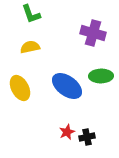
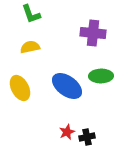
purple cross: rotated 10 degrees counterclockwise
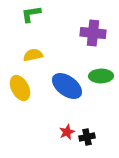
green L-shape: rotated 100 degrees clockwise
yellow semicircle: moved 3 px right, 8 px down
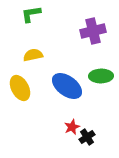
purple cross: moved 2 px up; rotated 20 degrees counterclockwise
red star: moved 5 px right, 5 px up
black cross: rotated 21 degrees counterclockwise
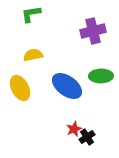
red star: moved 2 px right, 2 px down
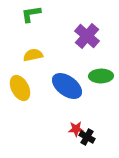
purple cross: moved 6 px left, 5 px down; rotated 35 degrees counterclockwise
red star: moved 2 px right; rotated 21 degrees clockwise
black cross: rotated 28 degrees counterclockwise
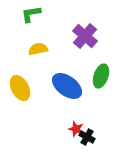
purple cross: moved 2 px left
yellow semicircle: moved 5 px right, 6 px up
green ellipse: rotated 70 degrees counterclockwise
red star: rotated 21 degrees clockwise
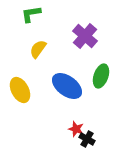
yellow semicircle: rotated 42 degrees counterclockwise
yellow ellipse: moved 2 px down
black cross: moved 2 px down
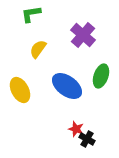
purple cross: moved 2 px left, 1 px up
